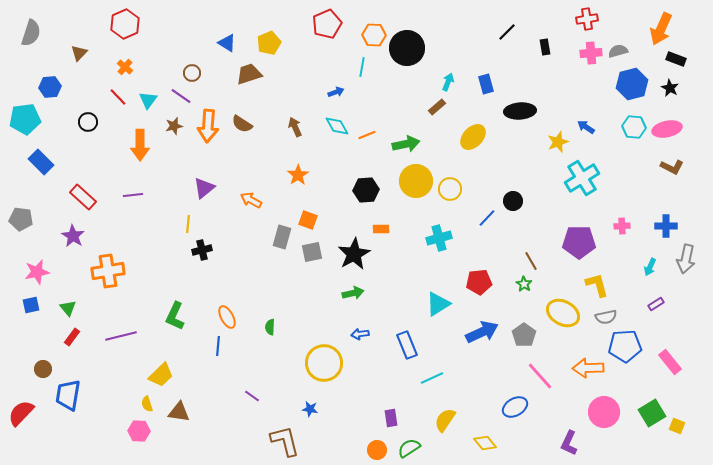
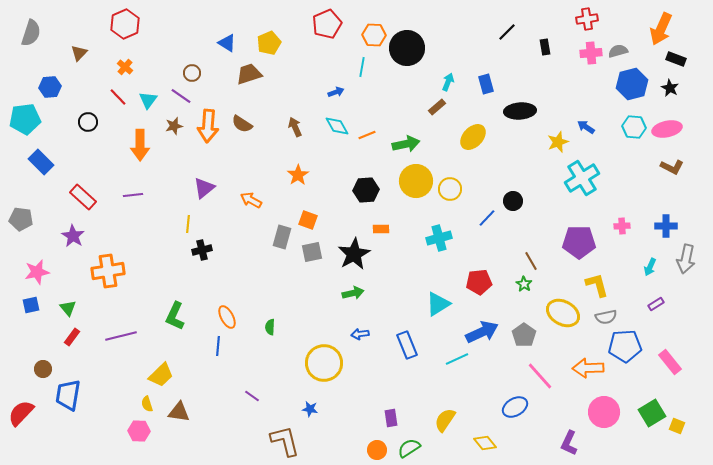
cyan line at (432, 378): moved 25 px right, 19 px up
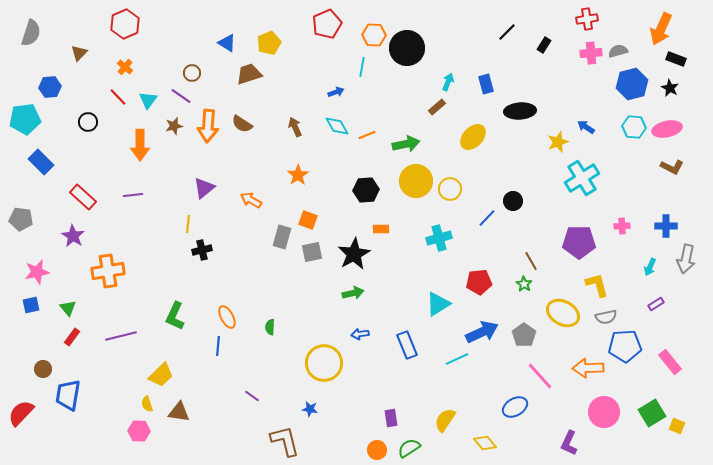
black rectangle at (545, 47): moved 1 px left, 2 px up; rotated 42 degrees clockwise
